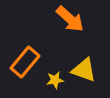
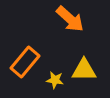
yellow triangle: rotated 20 degrees counterclockwise
yellow star: rotated 18 degrees clockwise
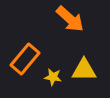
orange rectangle: moved 3 px up
yellow star: moved 2 px left, 3 px up
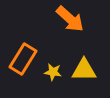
orange rectangle: moved 2 px left; rotated 8 degrees counterclockwise
yellow star: moved 5 px up
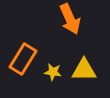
orange arrow: rotated 24 degrees clockwise
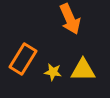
yellow triangle: moved 1 px left
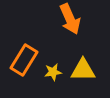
orange rectangle: moved 1 px right, 1 px down
yellow star: rotated 18 degrees counterclockwise
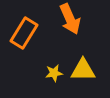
orange rectangle: moved 27 px up
yellow star: moved 1 px right, 1 px down
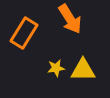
orange arrow: rotated 8 degrees counterclockwise
yellow star: moved 2 px right, 5 px up
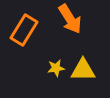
orange rectangle: moved 3 px up
